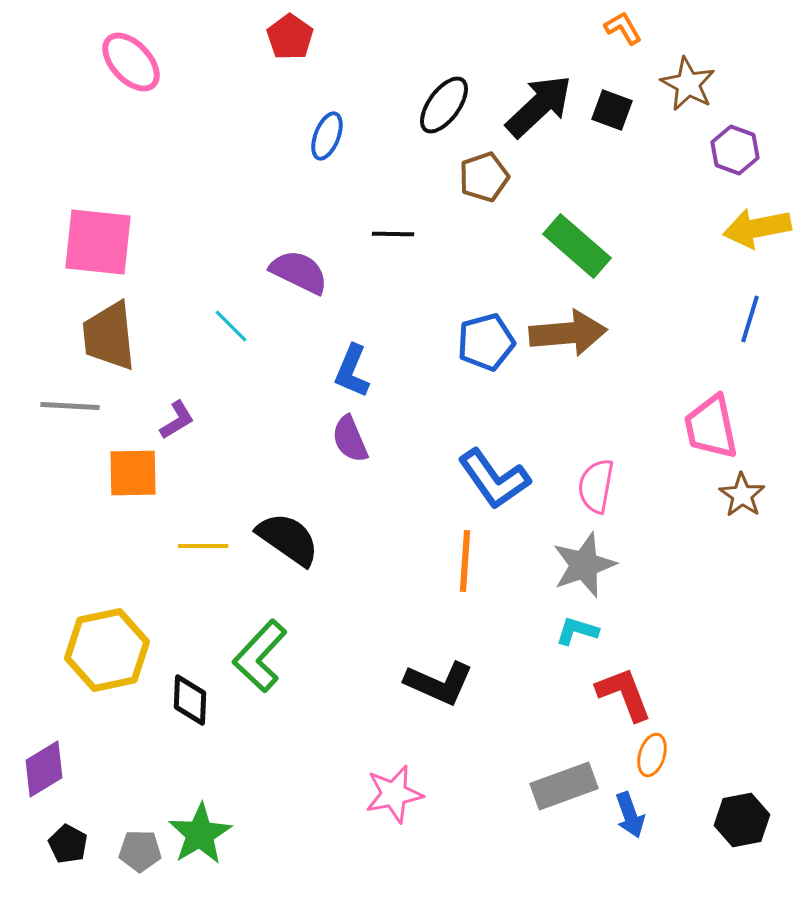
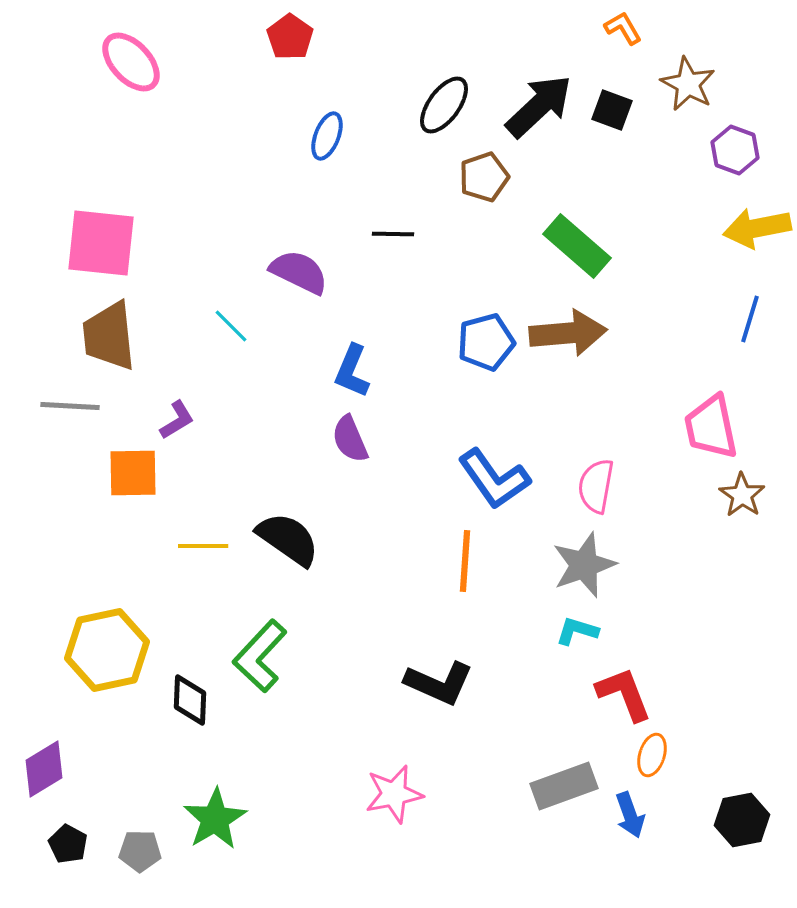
pink square at (98, 242): moved 3 px right, 1 px down
green star at (200, 834): moved 15 px right, 15 px up
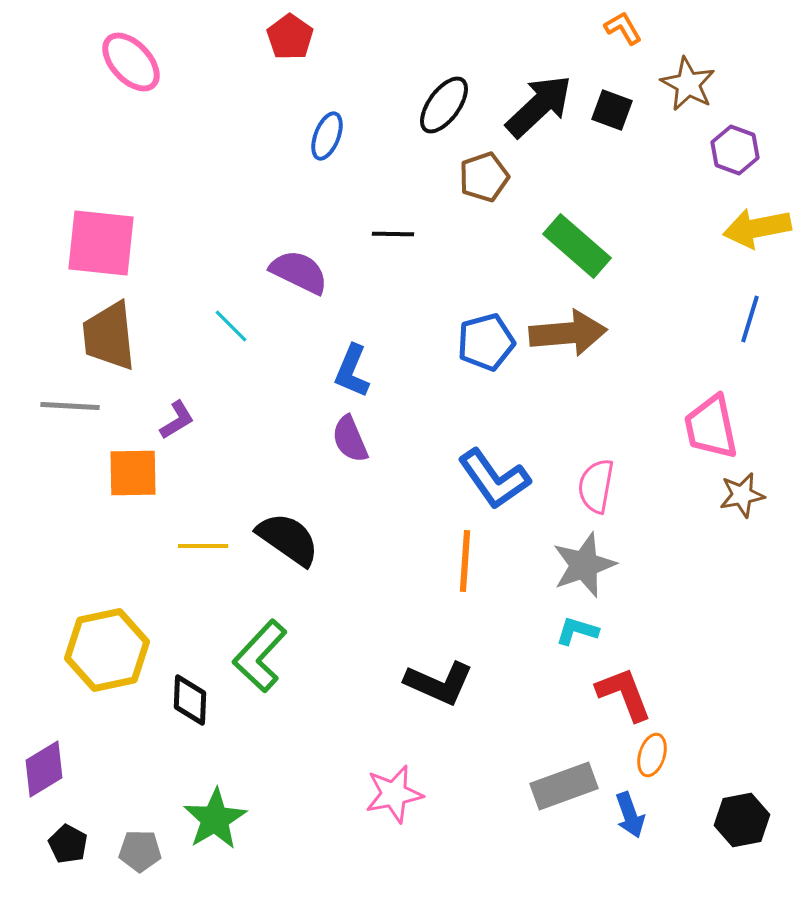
brown star at (742, 495): rotated 27 degrees clockwise
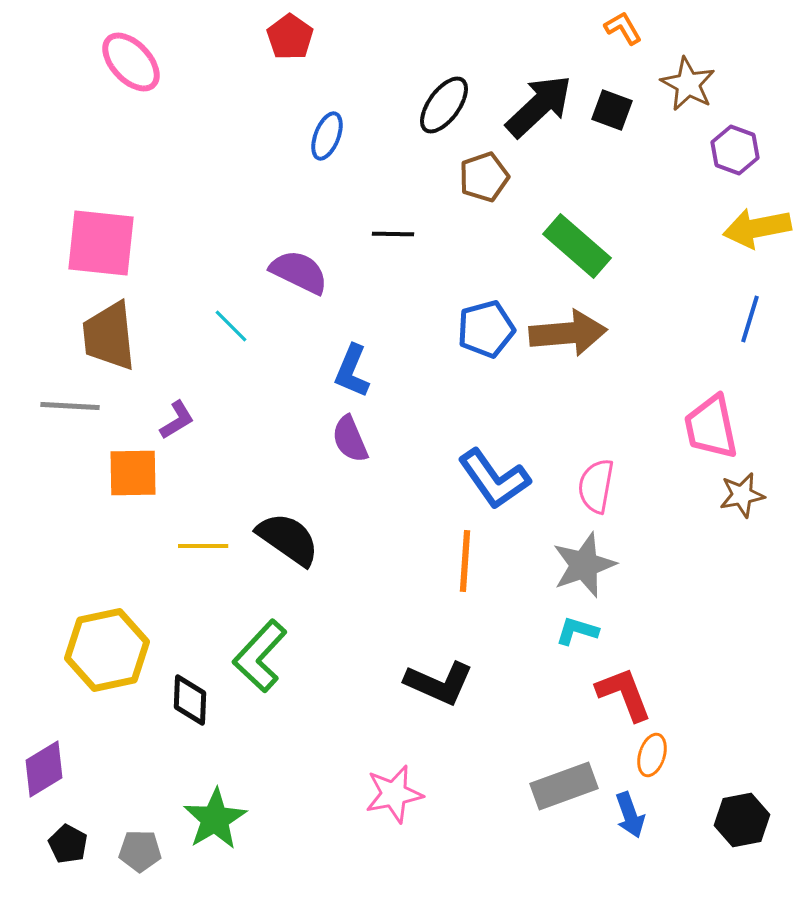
blue pentagon at (486, 342): moved 13 px up
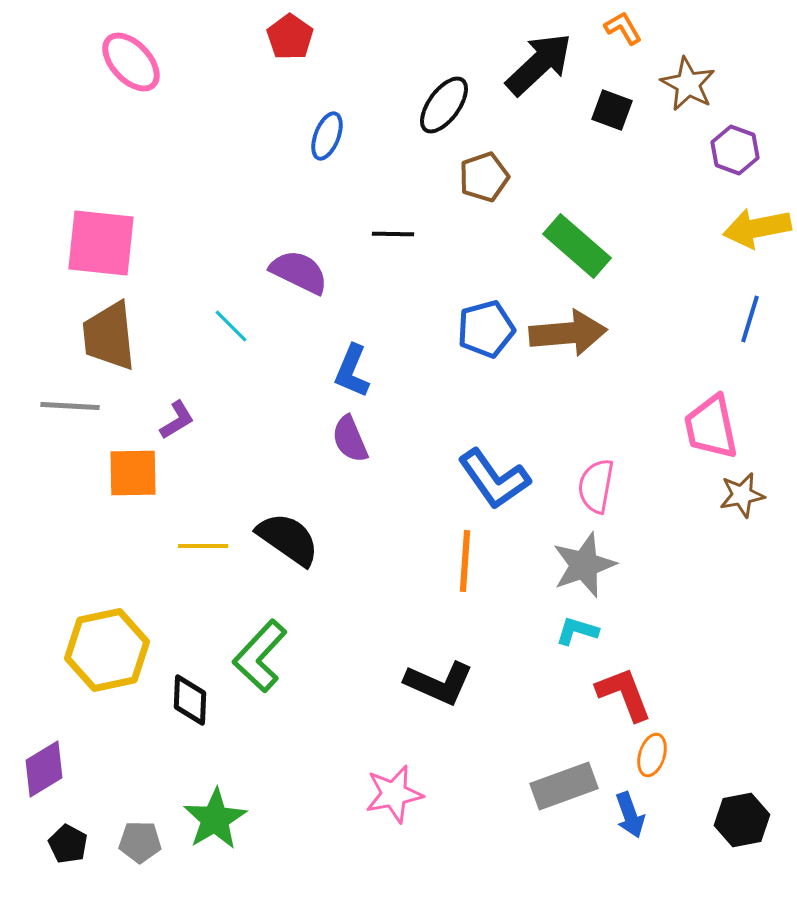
black arrow at (539, 106): moved 42 px up
gray pentagon at (140, 851): moved 9 px up
